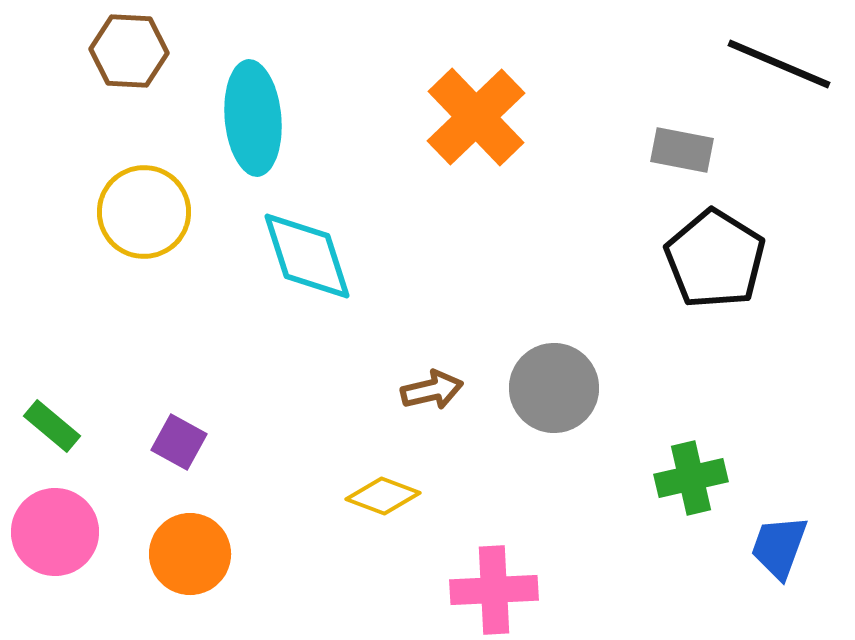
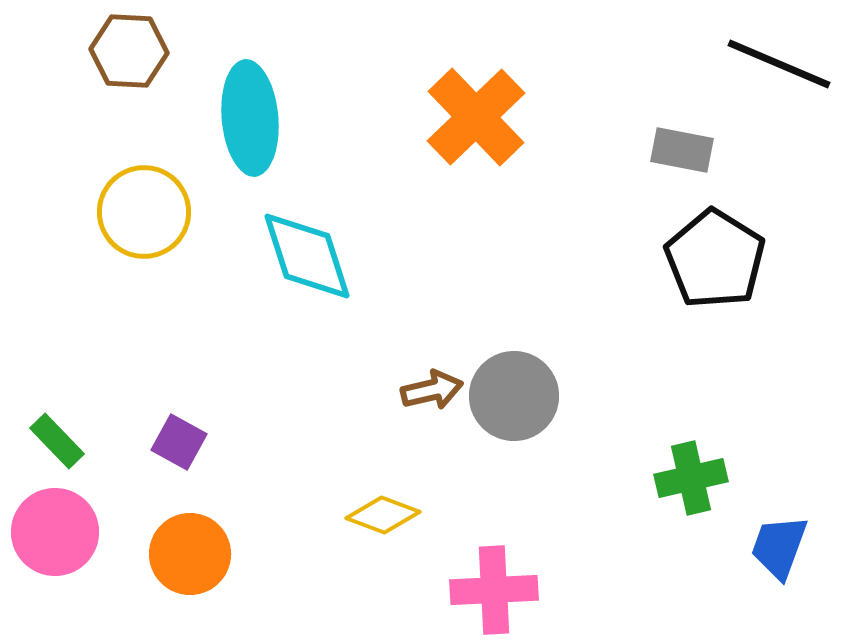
cyan ellipse: moved 3 px left
gray circle: moved 40 px left, 8 px down
green rectangle: moved 5 px right, 15 px down; rotated 6 degrees clockwise
yellow diamond: moved 19 px down
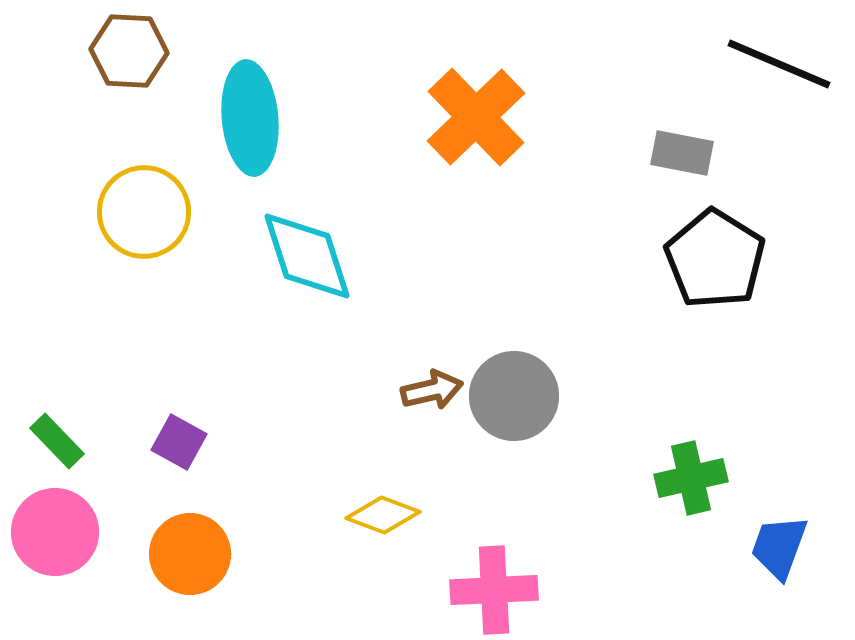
gray rectangle: moved 3 px down
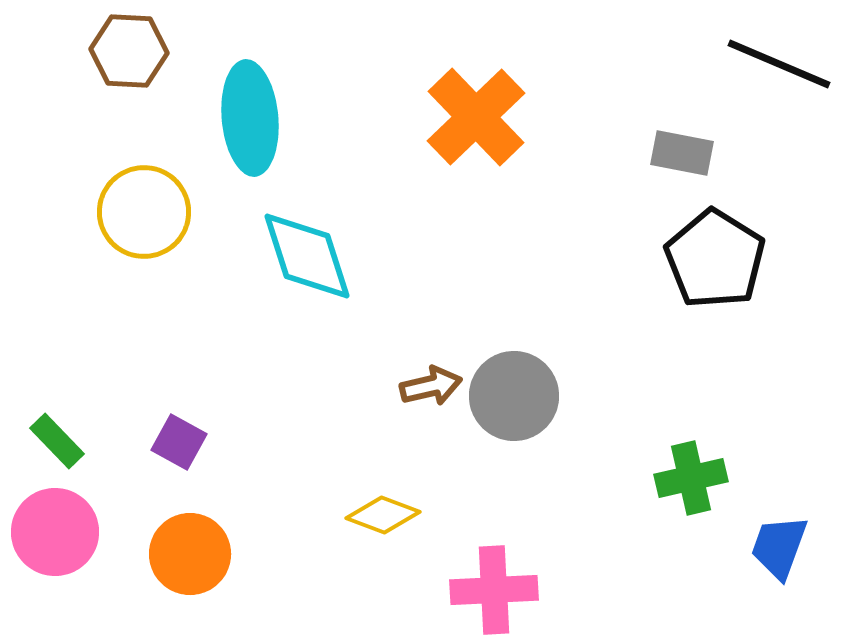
brown arrow: moved 1 px left, 4 px up
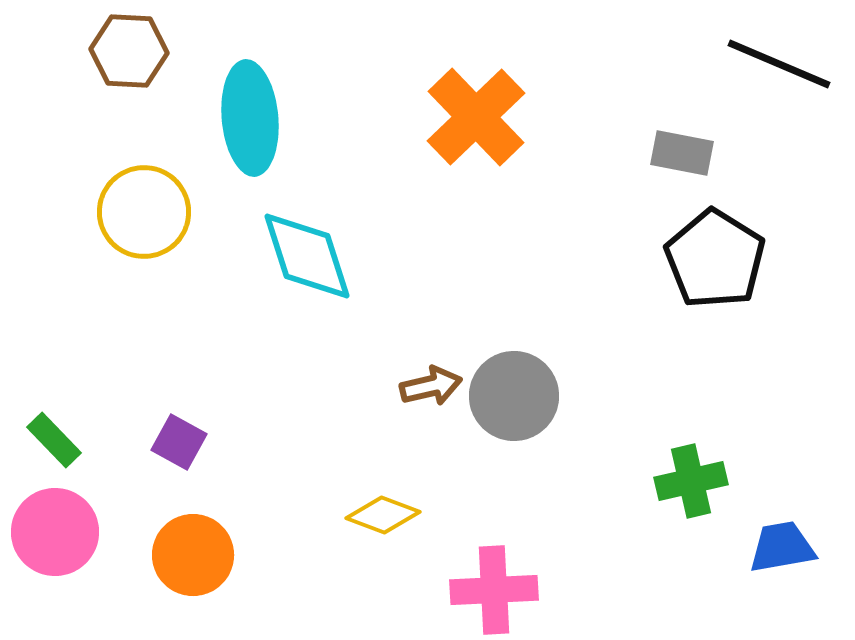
green rectangle: moved 3 px left, 1 px up
green cross: moved 3 px down
blue trapezoid: moved 3 px right; rotated 60 degrees clockwise
orange circle: moved 3 px right, 1 px down
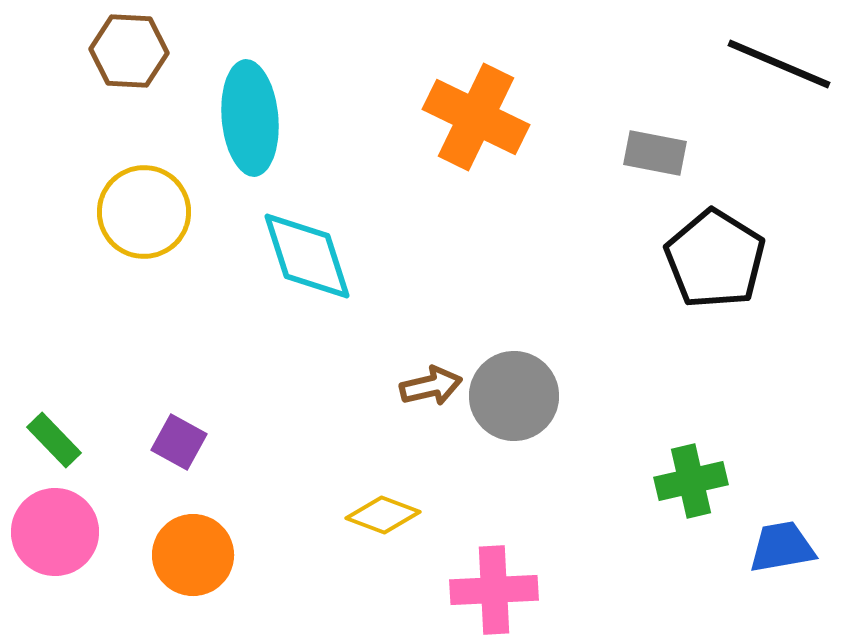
orange cross: rotated 20 degrees counterclockwise
gray rectangle: moved 27 px left
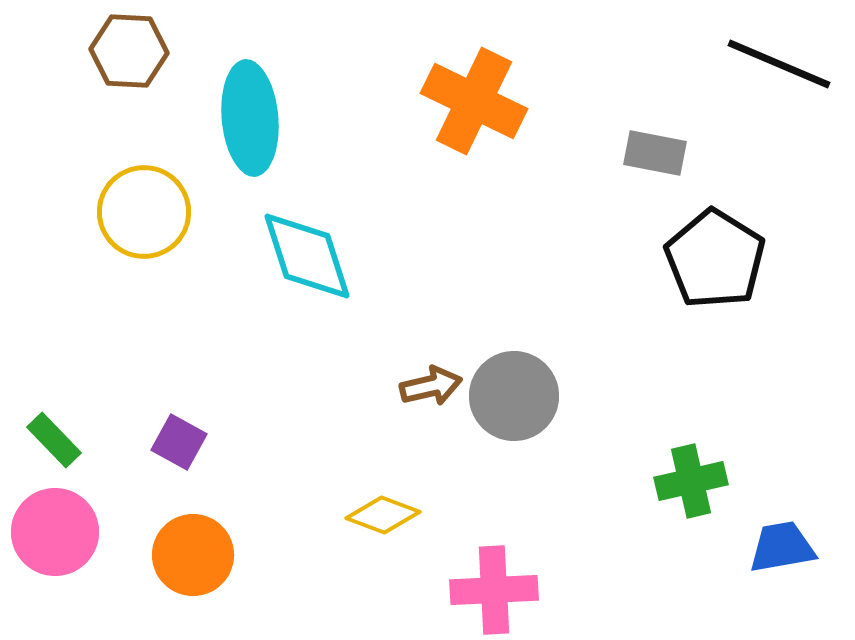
orange cross: moved 2 px left, 16 px up
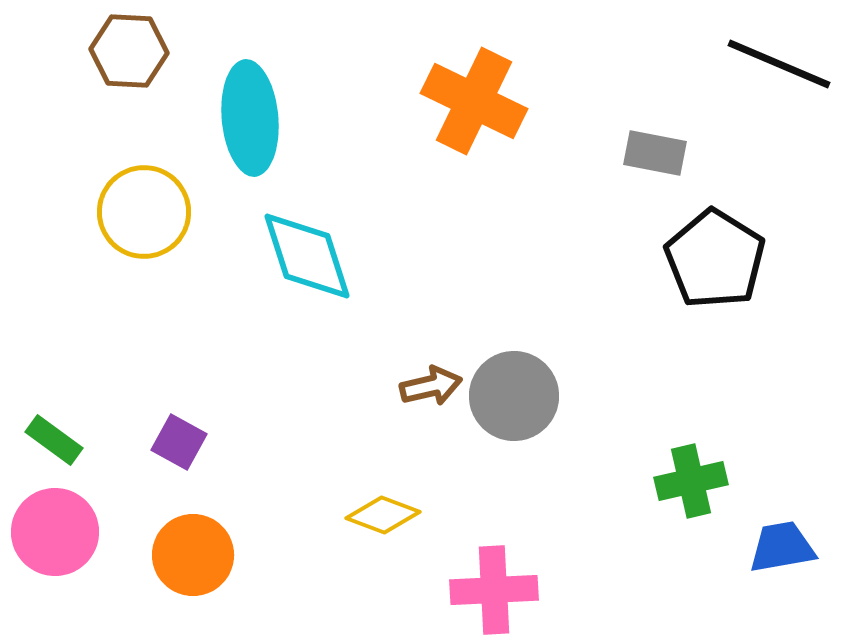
green rectangle: rotated 10 degrees counterclockwise
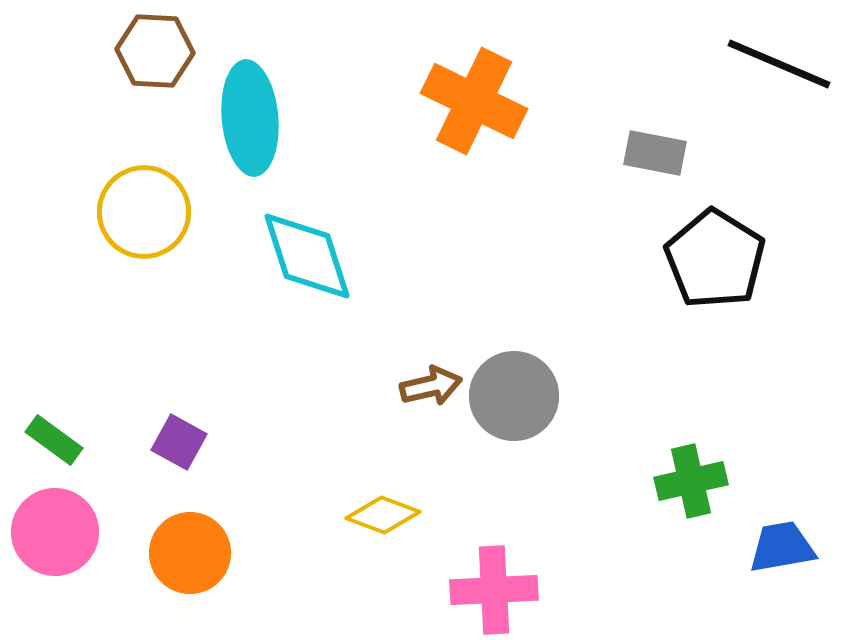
brown hexagon: moved 26 px right
orange circle: moved 3 px left, 2 px up
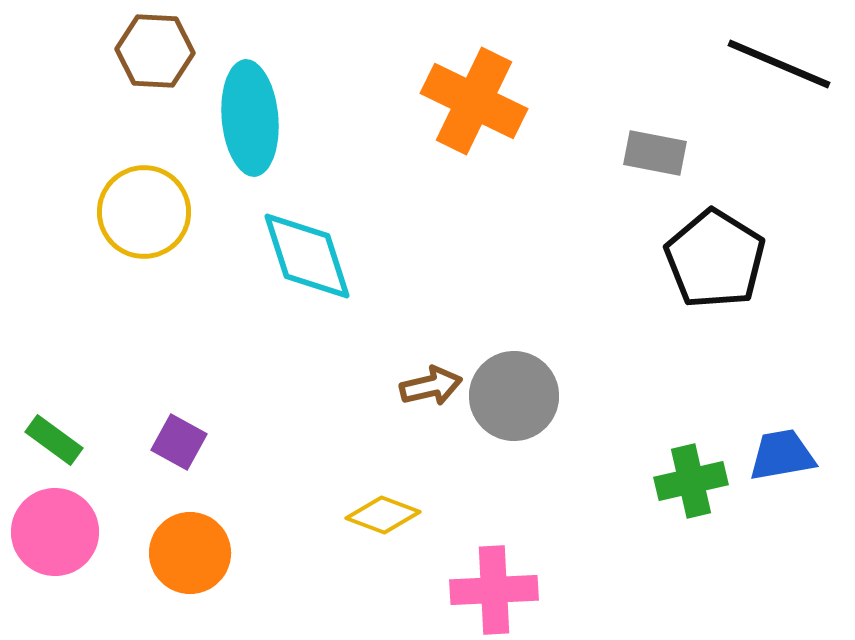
blue trapezoid: moved 92 px up
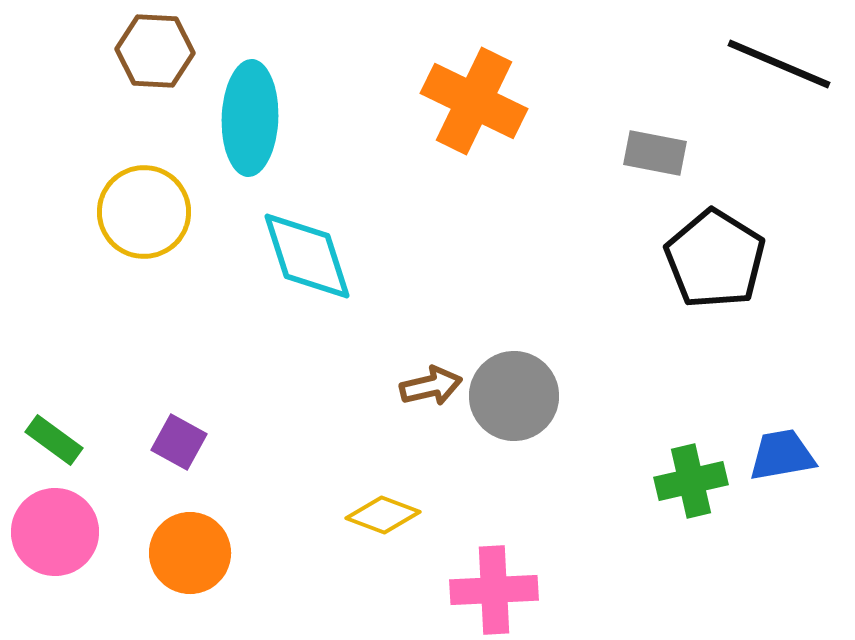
cyan ellipse: rotated 7 degrees clockwise
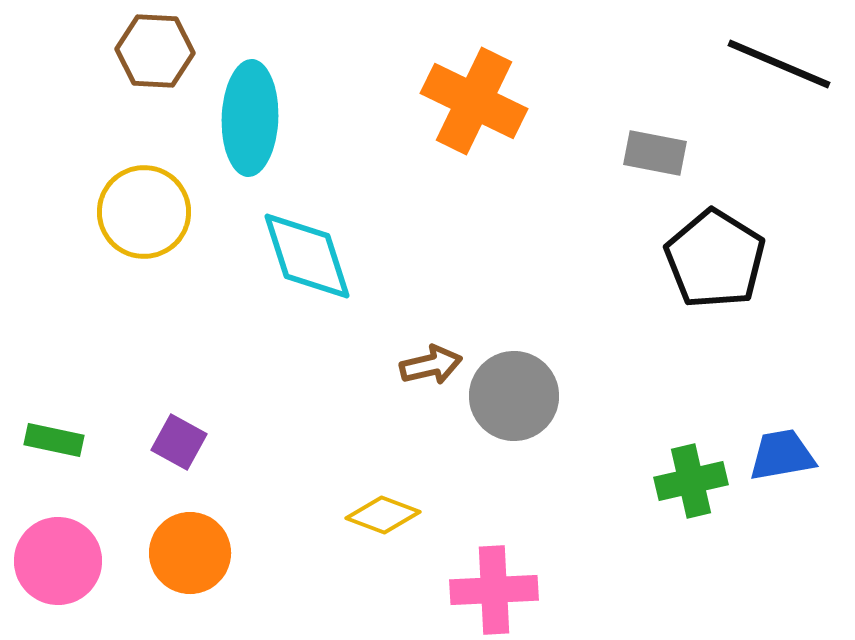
brown arrow: moved 21 px up
green rectangle: rotated 24 degrees counterclockwise
pink circle: moved 3 px right, 29 px down
